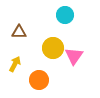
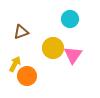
cyan circle: moved 5 px right, 4 px down
brown triangle: moved 2 px right; rotated 21 degrees counterclockwise
pink triangle: moved 1 px left, 1 px up
orange circle: moved 12 px left, 4 px up
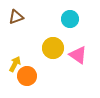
brown triangle: moved 5 px left, 15 px up
pink triangle: moved 5 px right; rotated 30 degrees counterclockwise
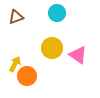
cyan circle: moved 13 px left, 6 px up
yellow circle: moved 1 px left
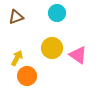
yellow arrow: moved 2 px right, 6 px up
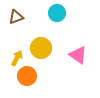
yellow circle: moved 11 px left
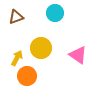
cyan circle: moved 2 px left
